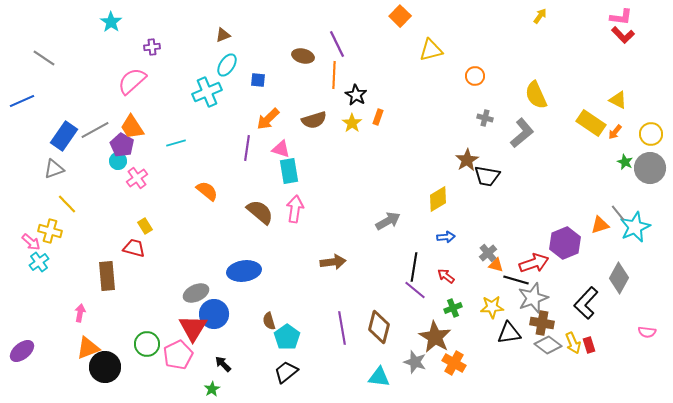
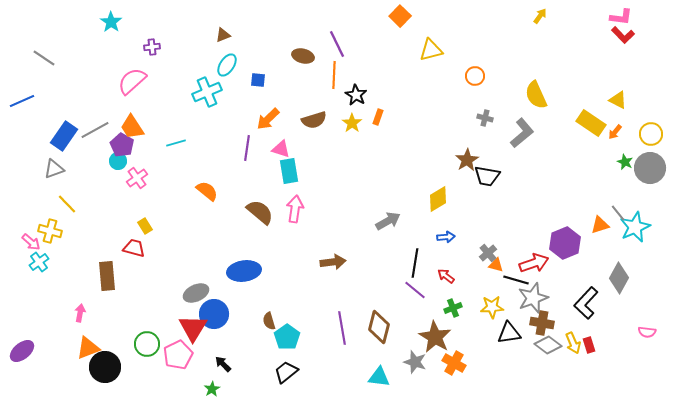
black line at (414, 267): moved 1 px right, 4 px up
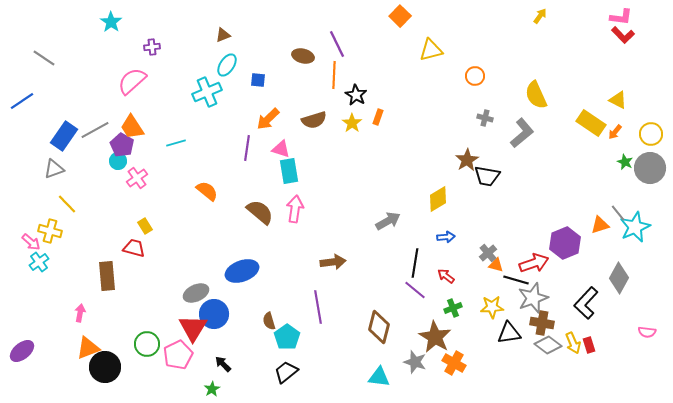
blue line at (22, 101): rotated 10 degrees counterclockwise
blue ellipse at (244, 271): moved 2 px left; rotated 12 degrees counterclockwise
purple line at (342, 328): moved 24 px left, 21 px up
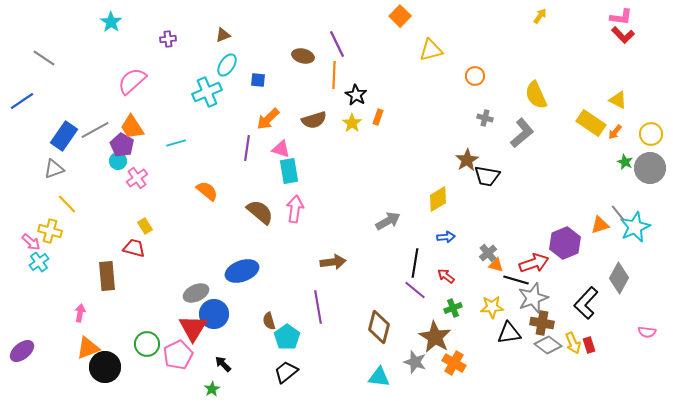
purple cross at (152, 47): moved 16 px right, 8 px up
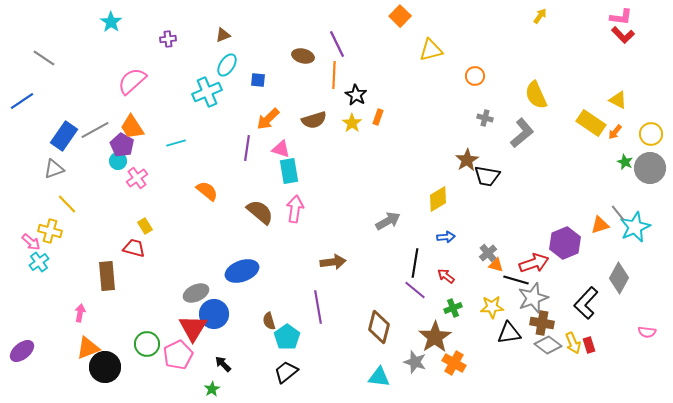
brown star at (435, 337): rotated 8 degrees clockwise
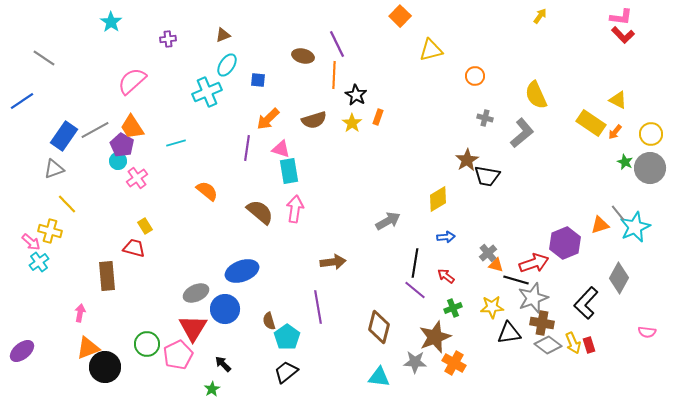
blue circle at (214, 314): moved 11 px right, 5 px up
brown star at (435, 337): rotated 12 degrees clockwise
gray star at (415, 362): rotated 15 degrees counterclockwise
